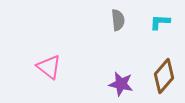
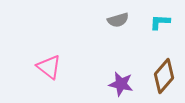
gray semicircle: rotated 80 degrees clockwise
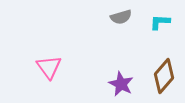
gray semicircle: moved 3 px right, 3 px up
pink triangle: rotated 16 degrees clockwise
purple star: rotated 15 degrees clockwise
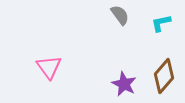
gray semicircle: moved 1 px left, 2 px up; rotated 110 degrees counterclockwise
cyan L-shape: moved 1 px right, 1 px down; rotated 15 degrees counterclockwise
purple star: moved 3 px right
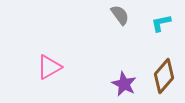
pink triangle: rotated 36 degrees clockwise
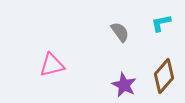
gray semicircle: moved 17 px down
pink triangle: moved 3 px right, 2 px up; rotated 16 degrees clockwise
purple star: moved 1 px down
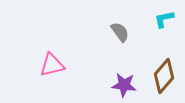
cyan L-shape: moved 3 px right, 4 px up
purple star: rotated 20 degrees counterclockwise
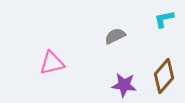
gray semicircle: moved 5 px left, 4 px down; rotated 80 degrees counterclockwise
pink triangle: moved 2 px up
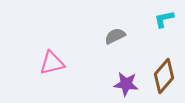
purple star: moved 2 px right, 1 px up
